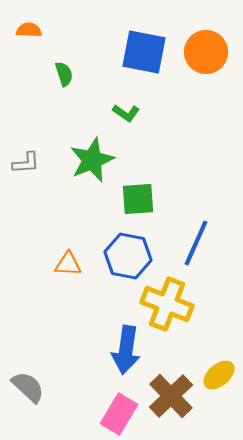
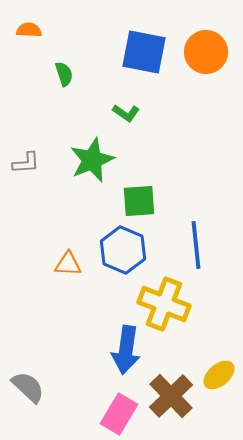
green square: moved 1 px right, 2 px down
blue line: moved 2 px down; rotated 30 degrees counterclockwise
blue hexagon: moved 5 px left, 6 px up; rotated 12 degrees clockwise
yellow cross: moved 3 px left
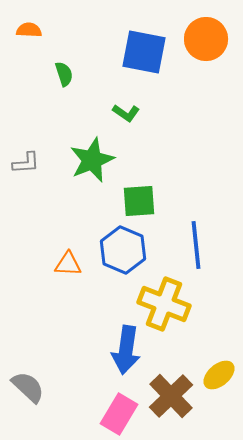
orange circle: moved 13 px up
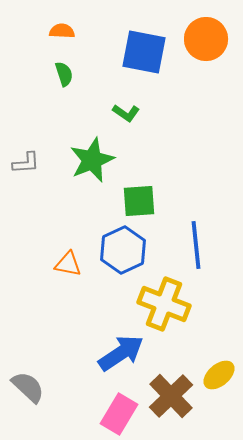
orange semicircle: moved 33 px right, 1 px down
blue hexagon: rotated 12 degrees clockwise
orange triangle: rotated 8 degrees clockwise
blue arrow: moved 5 px left, 3 px down; rotated 132 degrees counterclockwise
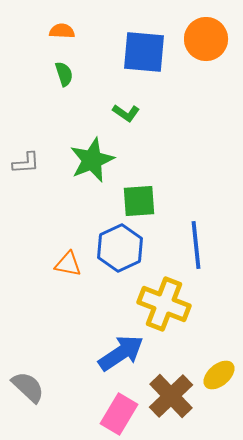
blue square: rotated 6 degrees counterclockwise
blue hexagon: moved 3 px left, 2 px up
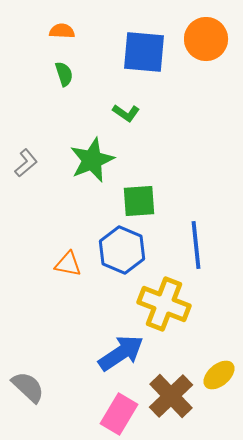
gray L-shape: rotated 36 degrees counterclockwise
blue hexagon: moved 2 px right, 2 px down; rotated 12 degrees counterclockwise
